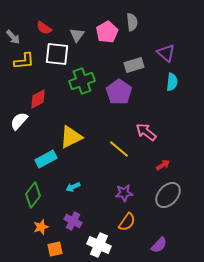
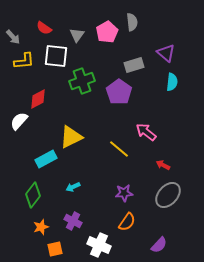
white square: moved 1 px left, 2 px down
red arrow: rotated 120 degrees counterclockwise
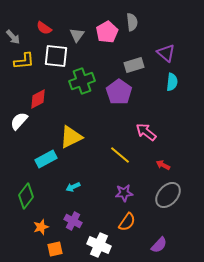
yellow line: moved 1 px right, 6 px down
green diamond: moved 7 px left, 1 px down
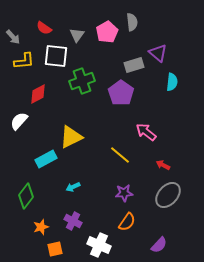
purple triangle: moved 8 px left
purple pentagon: moved 2 px right, 1 px down
red diamond: moved 5 px up
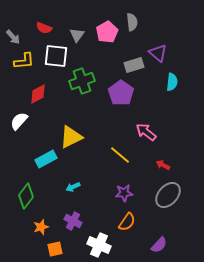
red semicircle: rotated 14 degrees counterclockwise
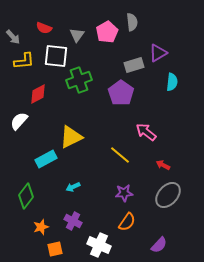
purple triangle: rotated 48 degrees clockwise
green cross: moved 3 px left, 1 px up
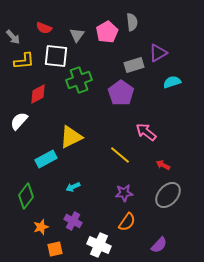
cyan semicircle: rotated 114 degrees counterclockwise
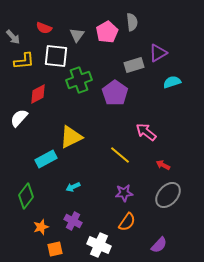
purple pentagon: moved 6 px left
white semicircle: moved 3 px up
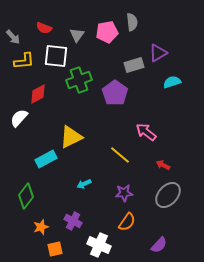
pink pentagon: rotated 20 degrees clockwise
cyan arrow: moved 11 px right, 3 px up
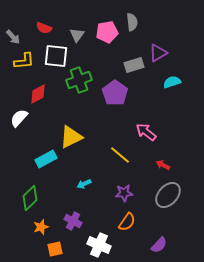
green diamond: moved 4 px right, 2 px down; rotated 10 degrees clockwise
